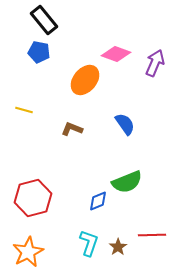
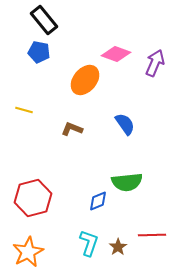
green semicircle: rotated 16 degrees clockwise
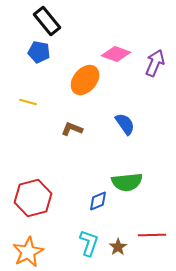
black rectangle: moved 3 px right, 1 px down
yellow line: moved 4 px right, 8 px up
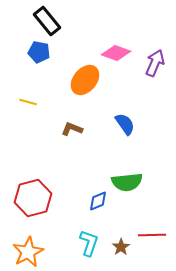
pink diamond: moved 1 px up
brown star: moved 3 px right
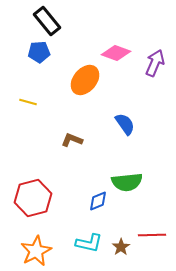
blue pentagon: rotated 15 degrees counterclockwise
brown L-shape: moved 11 px down
cyan L-shape: rotated 84 degrees clockwise
orange star: moved 8 px right, 1 px up
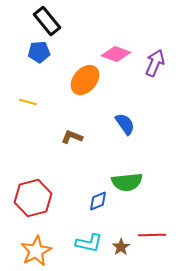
pink diamond: moved 1 px down
brown L-shape: moved 3 px up
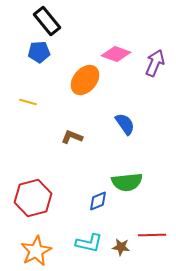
brown star: rotated 30 degrees counterclockwise
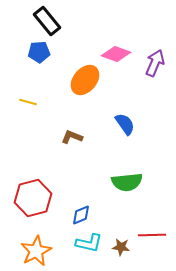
blue diamond: moved 17 px left, 14 px down
